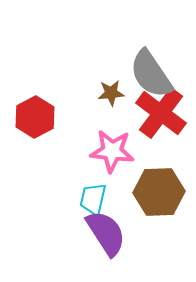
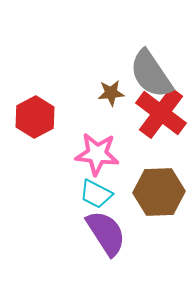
pink star: moved 15 px left, 3 px down
cyan trapezoid: moved 3 px right, 5 px up; rotated 76 degrees counterclockwise
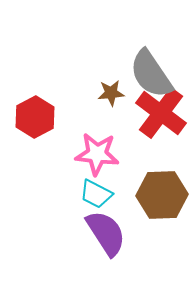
brown hexagon: moved 3 px right, 3 px down
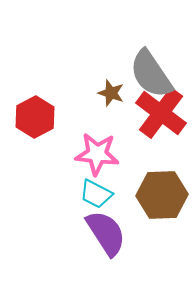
brown star: rotated 24 degrees clockwise
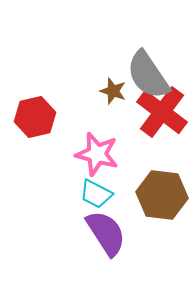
gray semicircle: moved 3 px left, 1 px down
brown star: moved 2 px right, 2 px up
red cross: moved 1 px right, 1 px up
red hexagon: rotated 15 degrees clockwise
pink star: rotated 9 degrees clockwise
brown hexagon: rotated 9 degrees clockwise
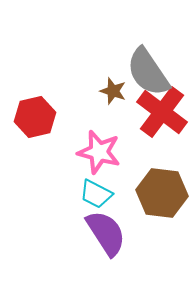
gray semicircle: moved 3 px up
pink star: moved 2 px right, 2 px up
brown hexagon: moved 2 px up
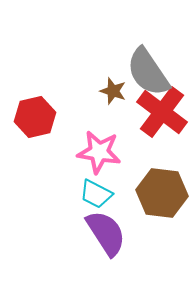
pink star: rotated 6 degrees counterclockwise
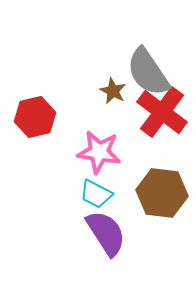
brown star: rotated 8 degrees clockwise
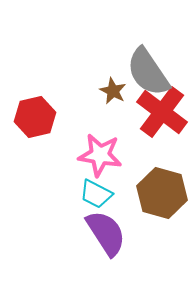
pink star: moved 1 px right, 3 px down
brown hexagon: rotated 9 degrees clockwise
